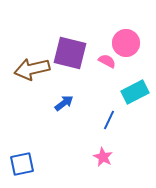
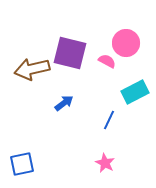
pink star: moved 2 px right, 6 px down
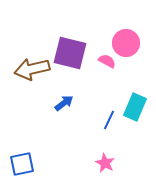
cyan rectangle: moved 15 px down; rotated 40 degrees counterclockwise
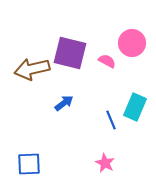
pink circle: moved 6 px right
blue line: moved 2 px right; rotated 48 degrees counterclockwise
blue square: moved 7 px right; rotated 10 degrees clockwise
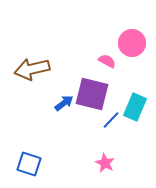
purple square: moved 22 px right, 41 px down
blue line: rotated 66 degrees clockwise
blue square: rotated 20 degrees clockwise
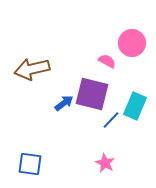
cyan rectangle: moved 1 px up
blue square: moved 1 px right; rotated 10 degrees counterclockwise
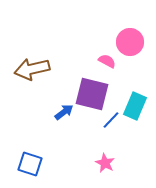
pink circle: moved 2 px left, 1 px up
blue arrow: moved 9 px down
blue square: rotated 10 degrees clockwise
